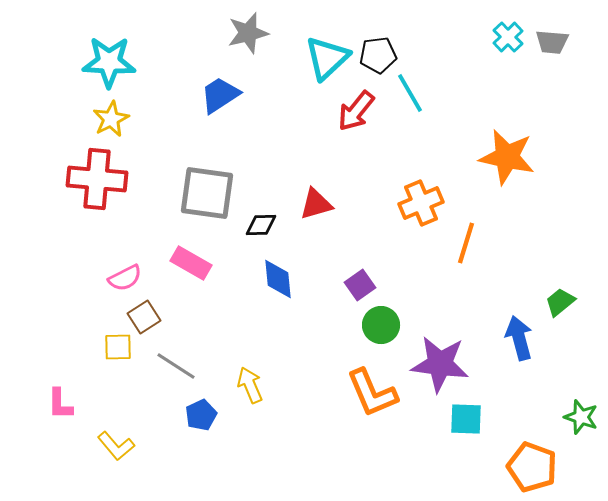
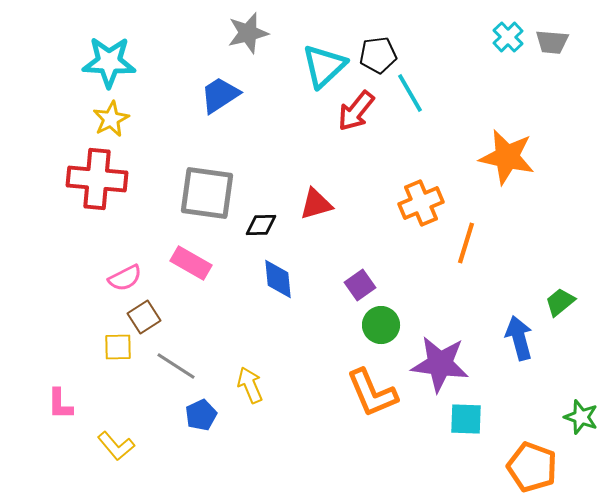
cyan triangle: moved 3 px left, 8 px down
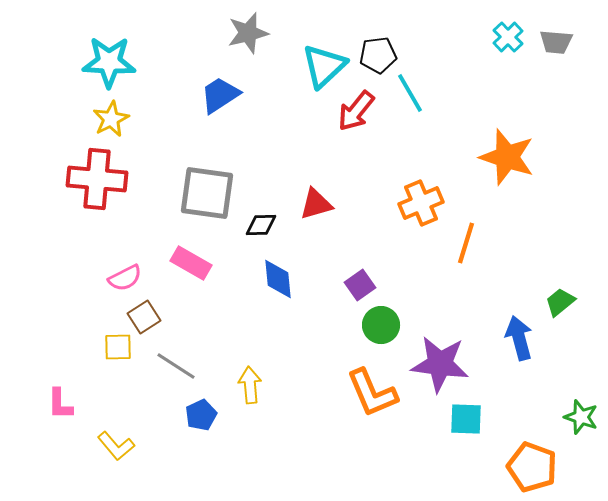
gray trapezoid: moved 4 px right
orange star: rotated 6 degrees clockwise
yellow arrow: rotated 18 degrees clockwise
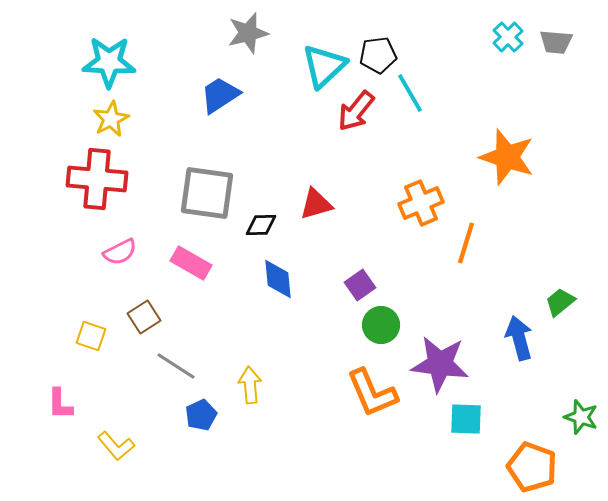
pink semicircle: moved 5 px left, 26 px up
yellow square: moved 27 px left, 11 px up; rotated 20 degrees clockwise
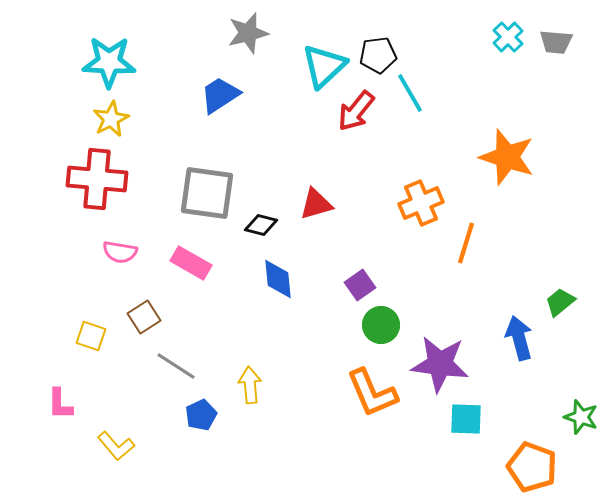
black diamond: rotated 16 degrees clockwise
pink semicircle: rotated 36 degrees clockwise
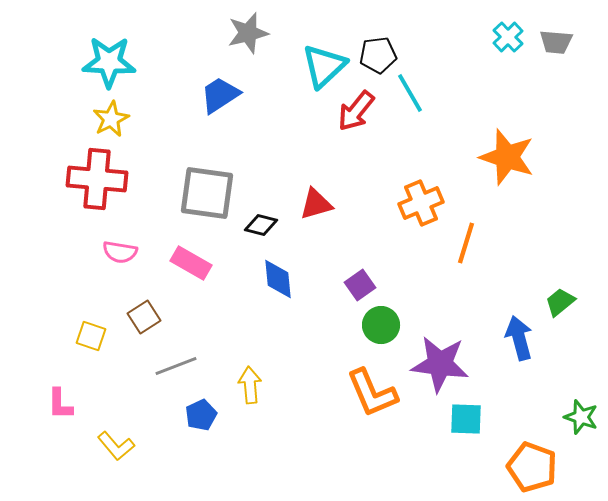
gray line: rotated 54 degrees counterclockwise
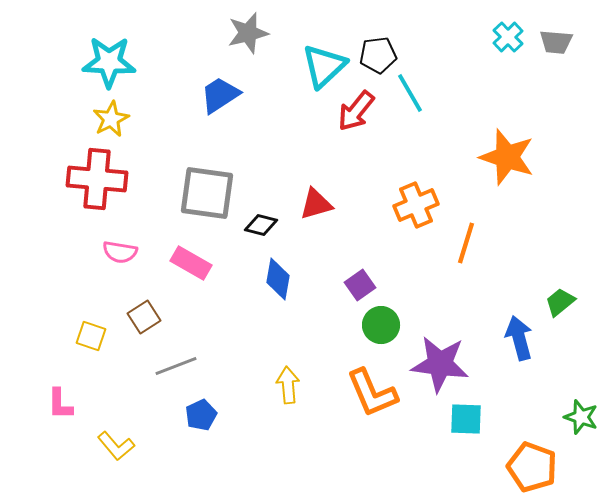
orange cross: moved 5 px left, 2 px down
blue diamond: rotated 15 degrees clockwise
yellow arrow: moved 38 px right
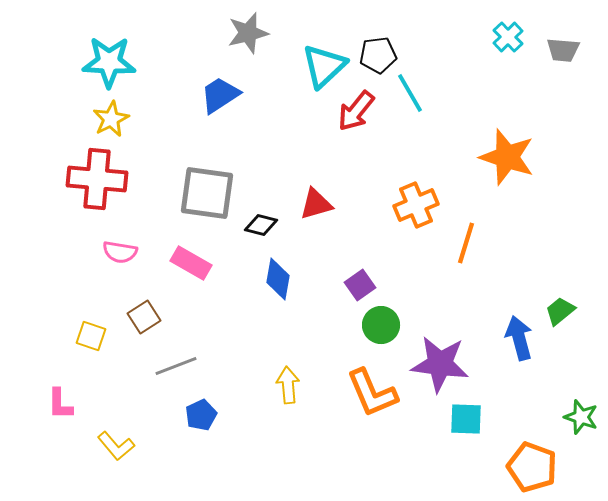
gray trapezoid: moved 7 px right, 8 px down
green trapezoid: moved 9 px down
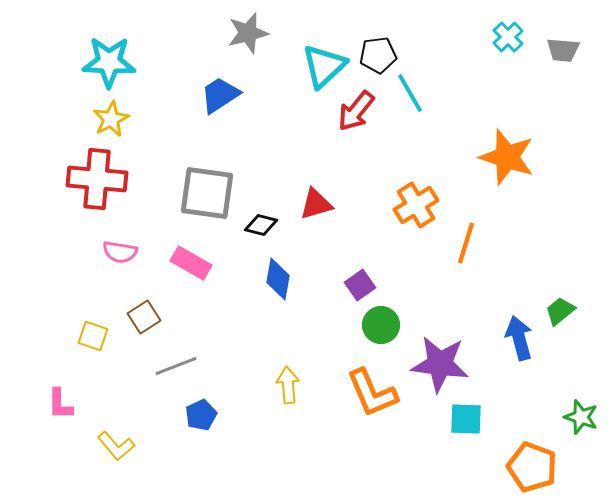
orange cross: rotated 9 degrees counterclockwise
yellow square: moved 2 px right
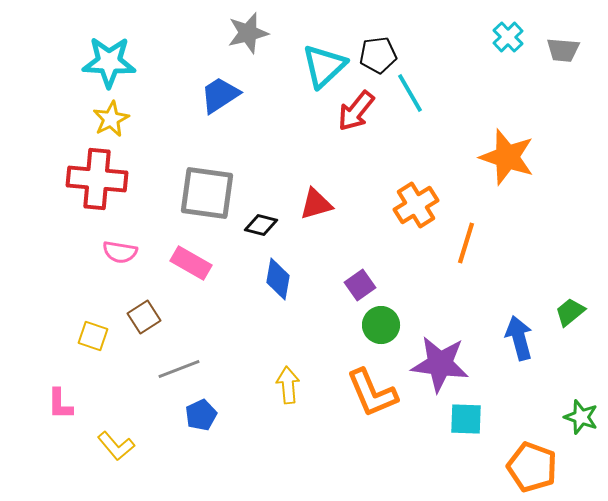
green trapezoid: moved 10 px right, 1 px down
gray line: moved 3 px right, 3 px down
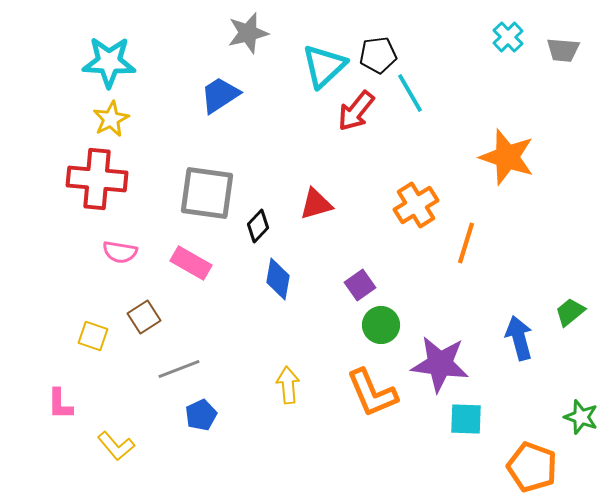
black diamond: moved 3 px left, 1 px down; rotated 60 degrees counterclockwise
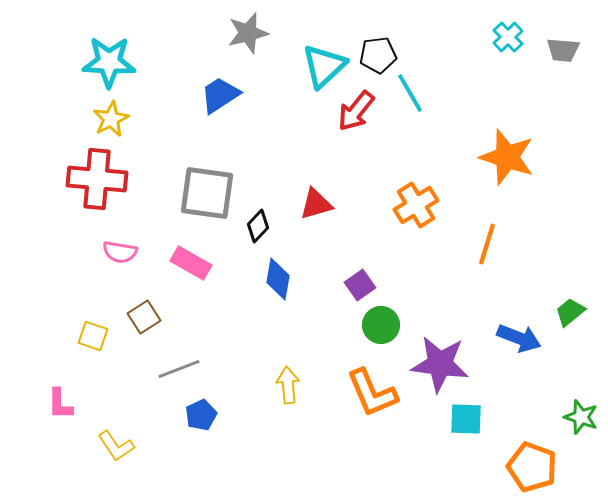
orange line: moved 21 px right, 1 px down
blue arrow: rotated 126 degrees clockwise
yellow L-shape: rotated 6 degrees clockwise
